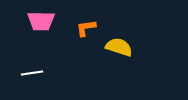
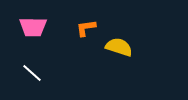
pink trapezoid: moved 8 px left, 6 px down
white line: rotated 50 degrees clockwise
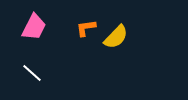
pink trapezoid: moved 1 px right; rotated 64 degrees counterclockwise
yellow semicircle: moved 3 px left, 10 px up; rotated 116 degrees clockwise
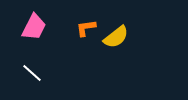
yellow semicircle: rotated 8 degrees clockwise
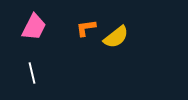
white line: rotated 35 degrees clockwise
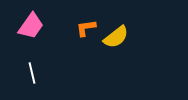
pink trapezoid: moved 3 px left, 1 px up; rotated 8 degrees clockwise
